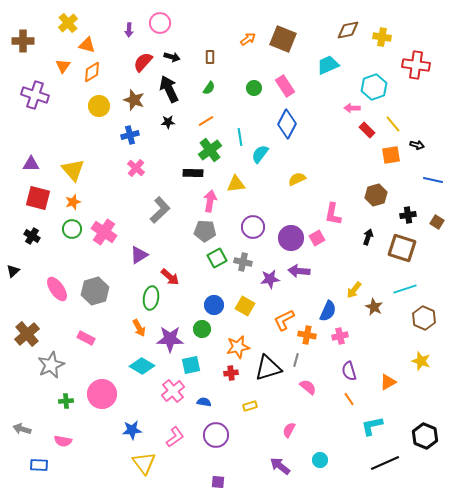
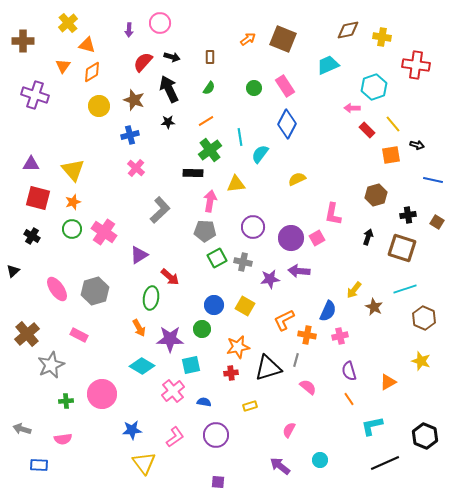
pink rectangle at (86, 338): moved 7 px left, 3 px up
pink semicircle at (63, 441): moved 2 px up; rotated 18 degrees counterclockwise
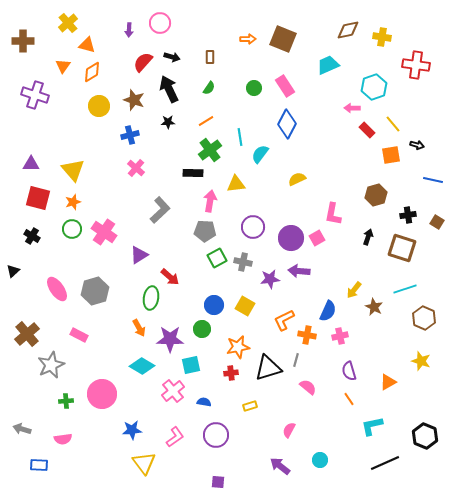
orange arrow at (248, 39): rotated 35 degrees clockwise
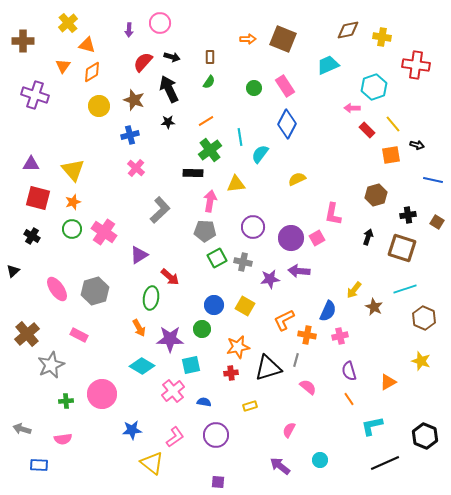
green semicircle at (209, 88): moved 6 px up
yellow triangle at (144, 463): moved 8 px right; rotated 15 degrees counterclockwise
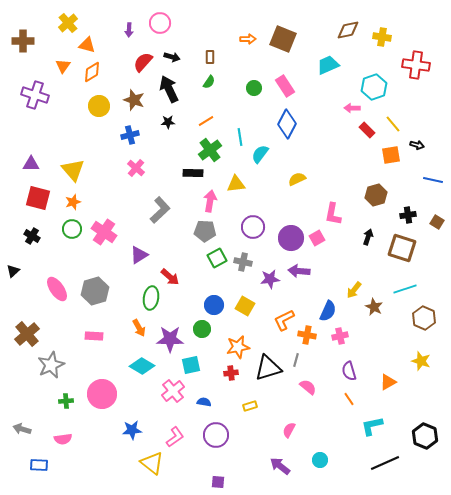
pink rectangle at (79, 335): moved 15 px right, 1 px down; rotated 24 degrees counterclockwise
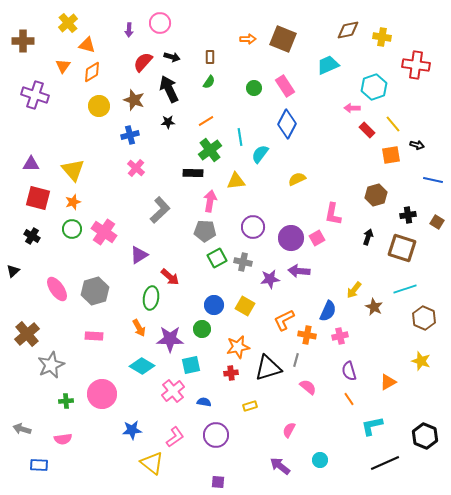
yellow triangle at (236, 184): moved 3 px up
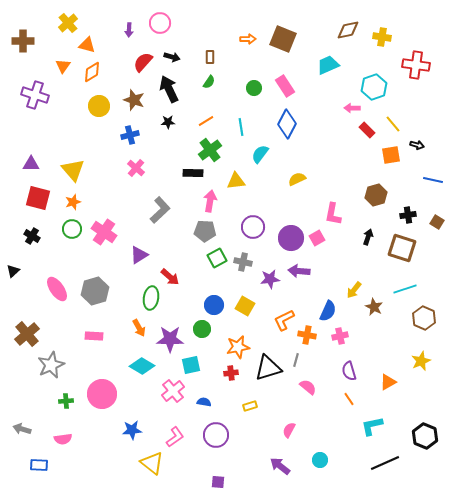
cyan line at (240, 137): moved 1 px right, 10 px up
yellow star at (421, 361): rotated 30 degrees clockwise
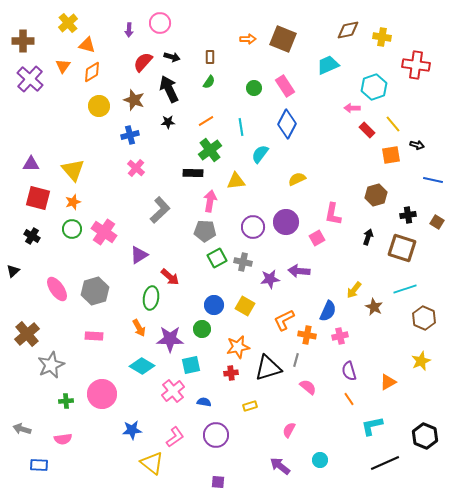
purple cross at (35, 95): moved 5 px left, 16 px up; rotated 24 degrees clockwise
purple circle at (291, 238): moved 5 px left, 16 px up
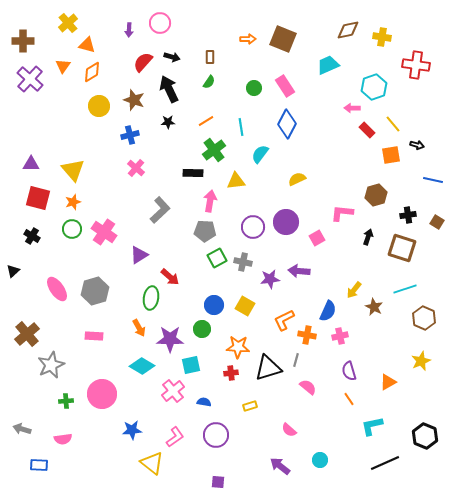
green cross at (210, 150): moved 4 px right
pink L-shape at (333, 214): moved 9 px right, 1 px up; rotated 85 degrees clockwise
orange star at (238, 347): rotated 15 degrees clockwise
pink semicircle at (289, 430): rotated 77 degrees counterclockwise
